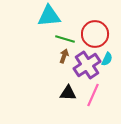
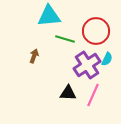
red circle: moved 1 px right, 3 px up
brown arrow: moved 30 px left
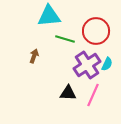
cyan semicircle: moved 5 px down
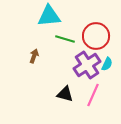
red circle: moved 5 px down
black triangle: moved 3 px left, 1 px down; rotated 12 degrees clockwise
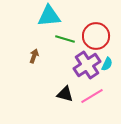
pink line: moved 1 px left, 1 px down; rotated 35 degrees clockwise
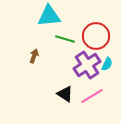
black triangle: rotated 18 degrees clockwise
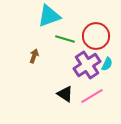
cyan triangle: rotated 15 degrees counterclockwise
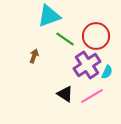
green line: rotated 18 degrees clockwise
cyan semicircle: moved 8 px down
